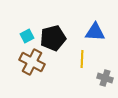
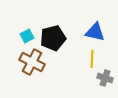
blue triangle: rotated 10 degrees clockwise
yellow line: moved 10 px right
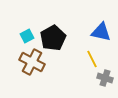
blue triangle: moved 6 px right
black pentagon: rotated 15 degrees counterclockwise
yellow line: rotated 30 degrees counterclockwise
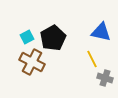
cyan square: moved 1 px down
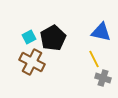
cyan square: moved 2 px right
yellow line: moved 2 px right
gray cross: moved 2 px left
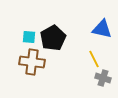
blue triangle: moved 1 px right, 3 px up
cyan square: rotated 32 degrees clockwise
brown cross: rotated 20 degrees counterclockwise
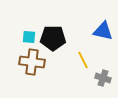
blue triangle: moved 1 px right, 2 px down
black pentagon: rotated 30 degrees clockwise
yellow line: moved 11 px left, 1 px down
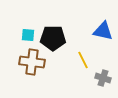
cyan square: moved 1 px left, 2 px up
